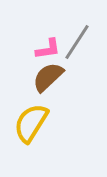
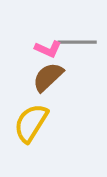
gray line: rotated 57 degrees clockwise
pink L-shape: rotated 32 degrees clockwise
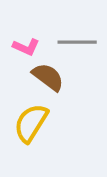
pink L-shape: moved 22 px left, 2 px up
brown semicircle: rotated 80 degrees clockwise
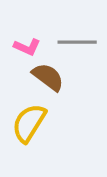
pink L-shape: moved 1 px right
yellow semicircle: moved 2 px left
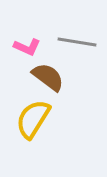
gray line: rotated 9 degrees clockwise
yellow semicircle: moved 4 px right, 4 px up
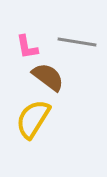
pink L-shape: rotated 56 degrees clockwise
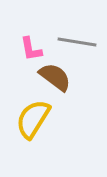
pink L-shape: moved 4 px right, 2 px down
brown semicircle: moved 7 px right
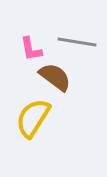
yellow semicircle: moved 1 px up
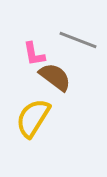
gray line: moved 1 px right, 2 px up; rotated 12 degrees clockwise
pink L-shape: moved 3 px right, 5 px down
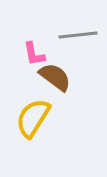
gray line: moved 5 px up; rotated 27 degrees counterclockwise
